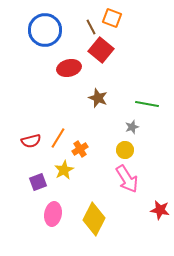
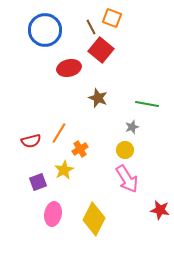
orange line: moved 1 px right, 5 px up
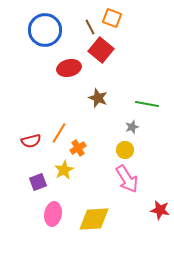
brown line: moved 1 px left
orange cross: moved 2 px left, 1 px up
yellow diamond: rotated 60 degrees clockwise
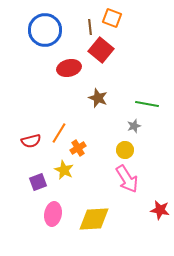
brown line: rotated 21 degrees clockwise
gray star: moved 2 px right, 1 px up
yellow star: rotated 18 degrees counterclockwise
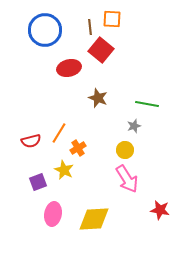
orange square: moved 1 px down; rotated 18 degrees counterclockwise
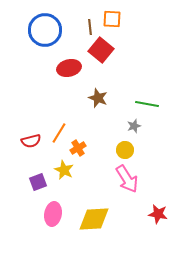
red star: moved 2 px left, 4 px down
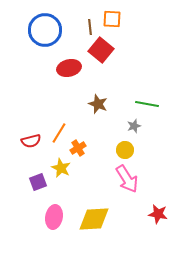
brown star: moved 6 px down
yellow star: moved 3 px left, 2 px up
pink ellipse: moved 1 px right, 3 px down
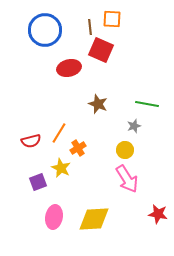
red square: rotated 15 degrees counterclockwise
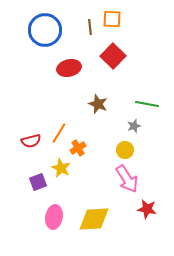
red square: moved 12 px right, 6 px down; rotated 20 degrees clockwise
red star: moved 11 px left, 5 px up
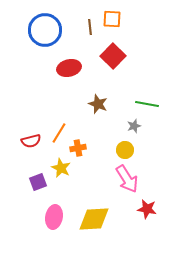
orange cross: rotated 21 degrees clockwise
